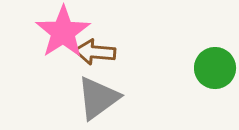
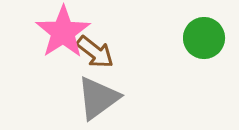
brown arrow: rotated 147 degrees counterclockwise
green circle: moved 11 px left, 30 px up
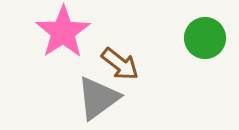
green circle: moved 1 px right
brown arrow: moved 25 px right, 12 px down
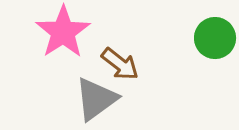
green circle: moved 10 px right
gray triangle: moved 2 px left, 1 px down
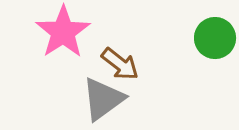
gray triangle: moved 7 px right
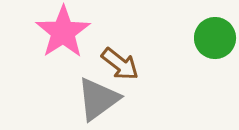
gray triangle: moved 5 px left
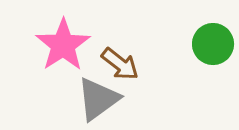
pink star: moved 13 px down
green circle: moved 2 px left, 6 px down
